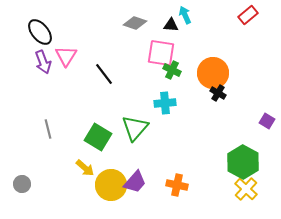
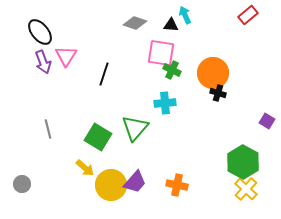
black line: rotated 55 degrees clockwise
black cross: rotated 14 degrees counterclockwise
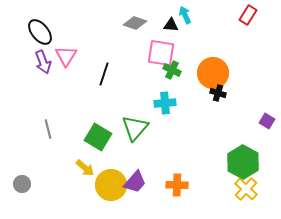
red rectangle: rotated 18 degrees counterclockwise
orange cross: rotated 10 degrees counterclockwise
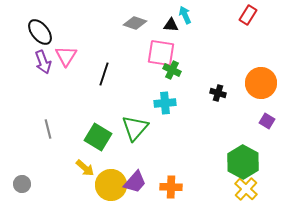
orange circle: moved 48 px right, 10 px down
orange cross: moved 6 px left, 2 px down
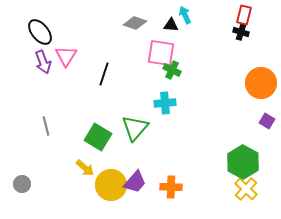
red rectangle: moved 4 px left; rotated 18 degrees counterclockwise
black cross: moved 23 px right, 61 px up
gray line: moved 2 px left, 3 px up
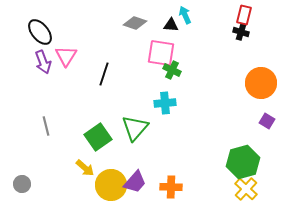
green square: rotated 24 degrees clockwise
green hexagon: rotated 16 degrees clockwise
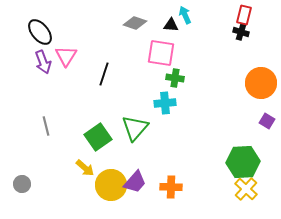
green cross: moved 3 px right, 8 px down; rotated 18 degrees counterclockwise
green hexagon: rotated 12 degrees clockwise
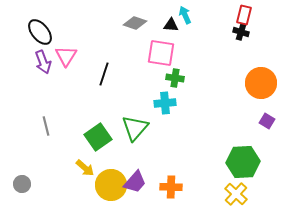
yellow cross: moved 10 px left, 5 px down
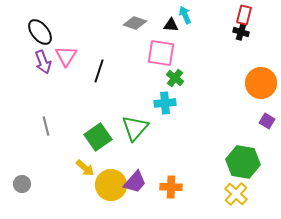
black line: moved 5 px left, 3 px up
green cross: rotated 30 degrees clockwise
green hexagon: rotated 12 degrees clockwise
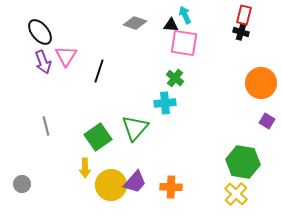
pink square: moved 23 px right, 10 px up
yellow arrow: rotated 48 degrees clockwise
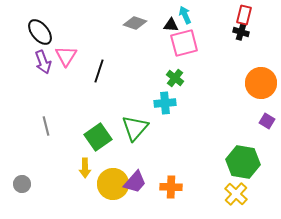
pink square: rotated 24 degrees counterclockwise
yellow circle: moved 2 px right, 1 px up
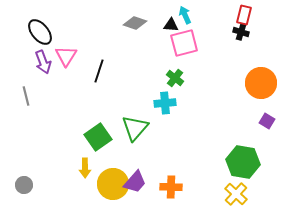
gray line: moved 20 px left, 30 px up
gray circle: moved 2 px right, 1 px down
